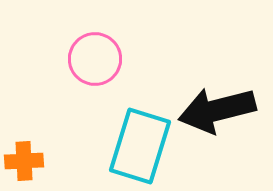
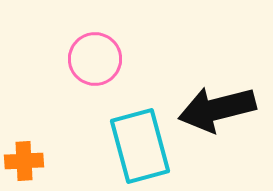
black arrow: moved 1 px up
cyan rectangle: rotated 32 degrees counterclockwise
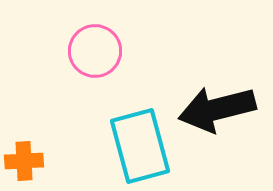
pink circle: moved 8 px up
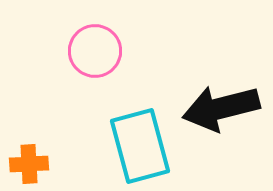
black arrow: moved 4 px right, 1 px up
orange cross: moved 5 px right, 3 px down
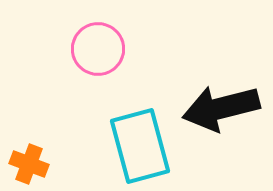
pink circle: moved 3 px right, 2 px up
orange cross: rotated 24 degrees clockwise
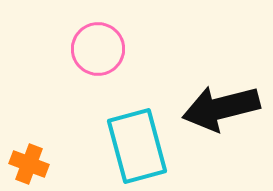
cyan rectangle: moved 3 px left
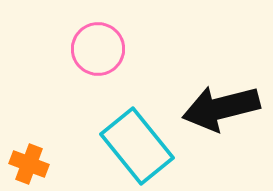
cyan rectangle: rotated 24 degrees counterclockwise
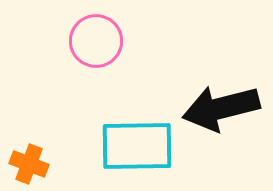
pink circle: moved 2 px left, 8 px up
cyan rectangle: rotated 52 degrees counterclockwise
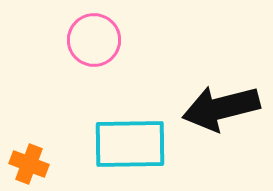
pink circle: moved 2 px left, 1 px up
cyan rectangle: moved 7 px left, 2 px up
